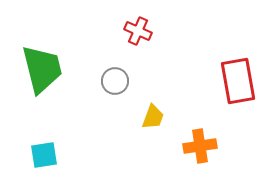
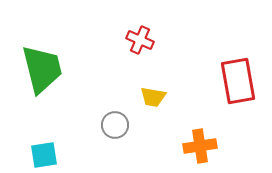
red cross: moved 2 px right, 9 px down
gray circle: moved 44 px down
yellow trapezoid: moved 20 px up; rotated 80 degrees clockwise
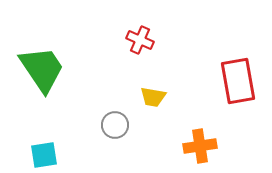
green trapezoid: rotated 20 degrees counterclockwise
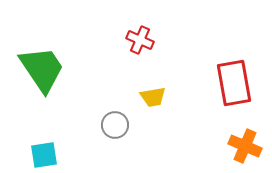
red rectangle: moved 4 px left, 2 px down
yellow trapezoid: rotated 20 degrees counterclockwise
orange cross: moved 45 px right; rotated 32 degrees clockwise
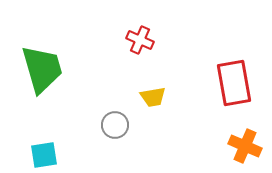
green trapezoid: rotated 18 degrees clockwise
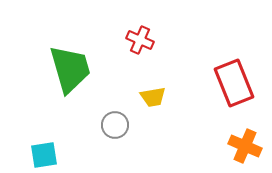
green trapezoid: moved 28 px right
red rectangle: rotated 12 degrees counterclockwise
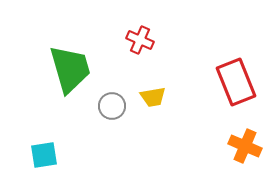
red rectangle: moved 2 px right, 1 px up
gray circle: moved 3 px left, 19 px up
